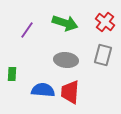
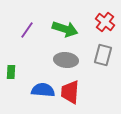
green arrow: moved 6 px down
green rectangle: moved 1 px left, 2 px up
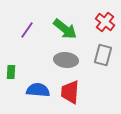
green arrow: rotated 20 degrees clockwise
blue semicircle: moved 5 px left
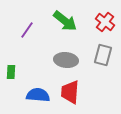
green arrow: moved 8 px up
blue semicircle: moved 5 px down
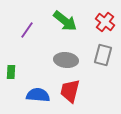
red trapezoid: moved 1 px up; rotated 10 degrees clockwise
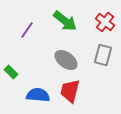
gray ellipse: rotated 30 degrees clockwise
green rectangle: rotated 48 degrees counterclockwise
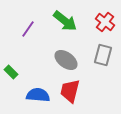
purple line: moved 1 px right, 1 px up
